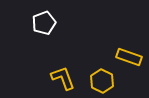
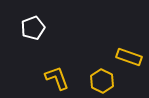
white pentagon: moved 11 px left, 5 px down
yellow L-shape: moved 6 px left
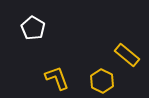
white pentagon: rotated 20 degrees counterclockwise
yellow rectangle: moved 2 px left, 2 px up; rotated 20 degrees clockwise
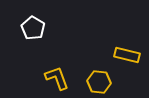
yellow rectangle: rotated 25 degrees counterclockwise
yellow hexagon: moved 3 px left, 1 px down; rotated 20 degrees counterclockwise
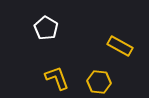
white pentagon: moved 13 px right
yellow rectangle: moved 7 px left, 9 px up; rotated 15 degrees clockwise
